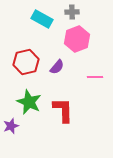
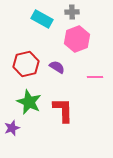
red hexagon: moved 2 px down
purple semicircle: rotated 98 degrees counterclockwise
purple star: moved 1 px right, 2 px down
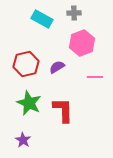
gray cross: moved 2 px right, 1 px down
pink hexagon: moved 5 px right, 4 px down
purple semicircle: rotated 63 degrees counterclockwise
green star: moved 1 px down
purple star: moved 11 px right, 12 px down; rotated 21 degrees counterclockwise
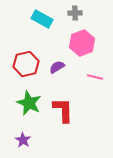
gray cross: moved 1 px right
pink line: rotated 14 degrees clockwise
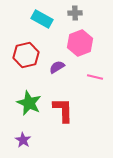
pink hexagon: moved 2 px left
red hexagon: moved 9 px up
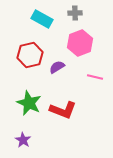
red hexagon: moved 4 px right
red L-shape: rotated 112 degrees clockwise
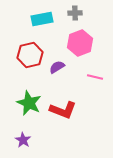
cyan rectangle: rotated 40 degrees counterclockwise
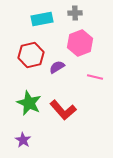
red hexagon: moved 1 px right
red L-shape: rotated 28 degrees clockwise
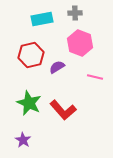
pink hexagon: rotated 20 degrees counterclockwise
